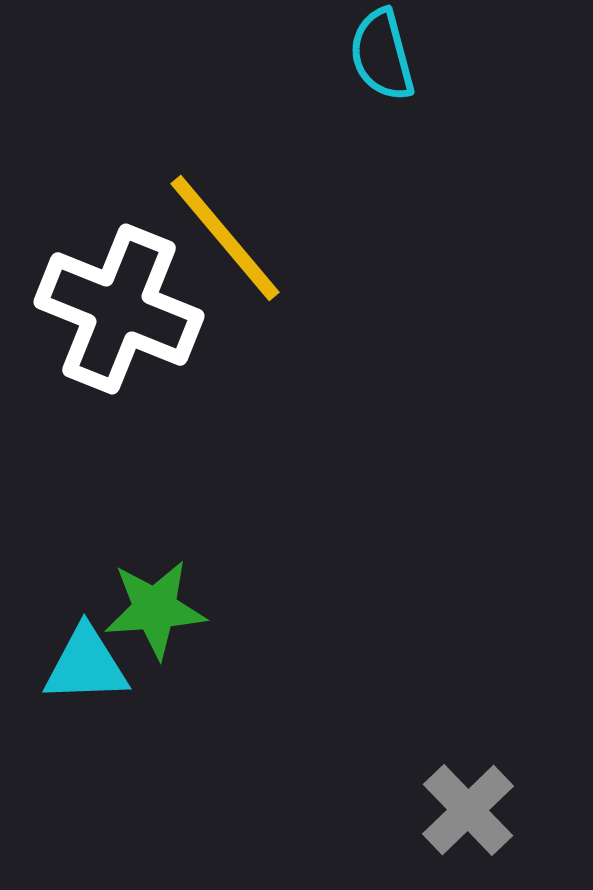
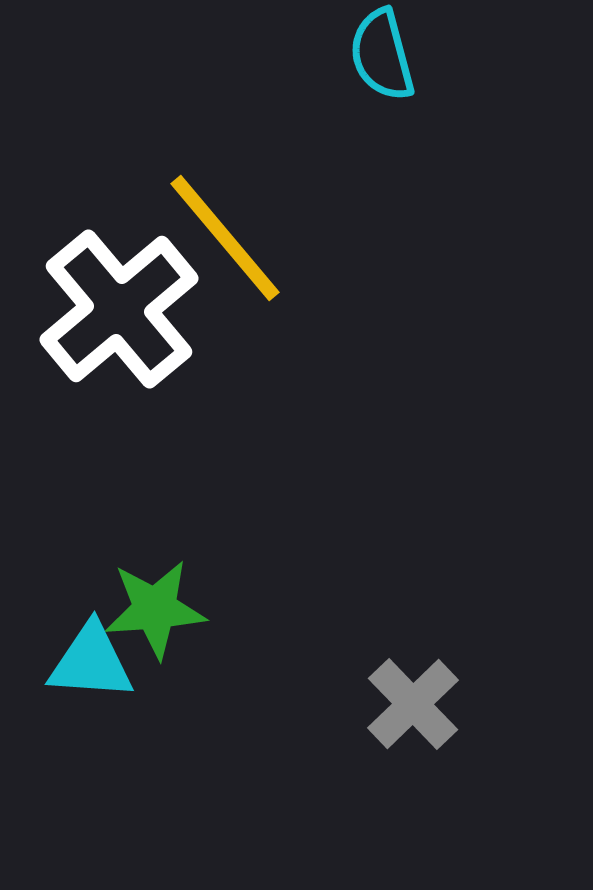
white cross: rotated 28 degrees clockwise
cyan triangle: moved 5 px right, 3 px up; rotated 6 degrees clockwise
gray cross: moved 55 px left, 106 px up
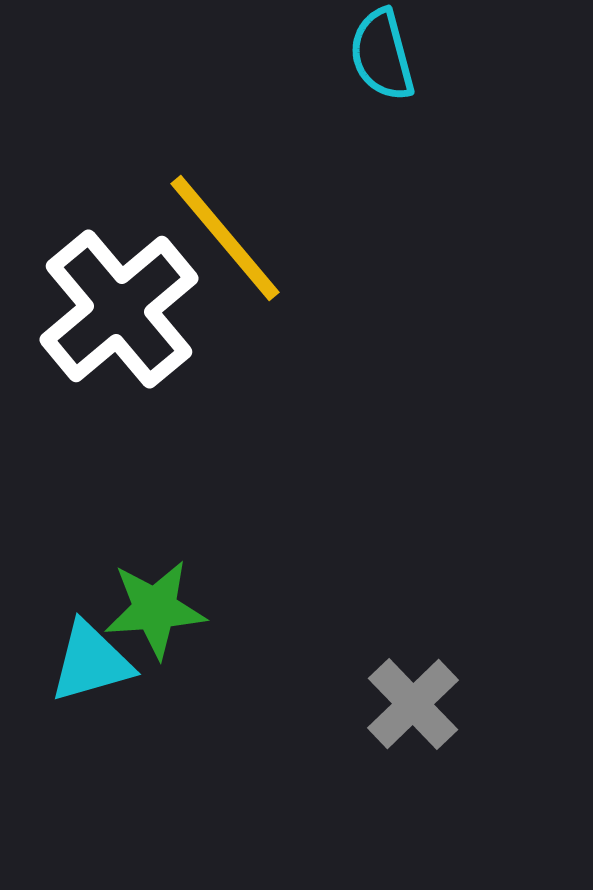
cyan triangle: rotated 20 degrees counterclockwise
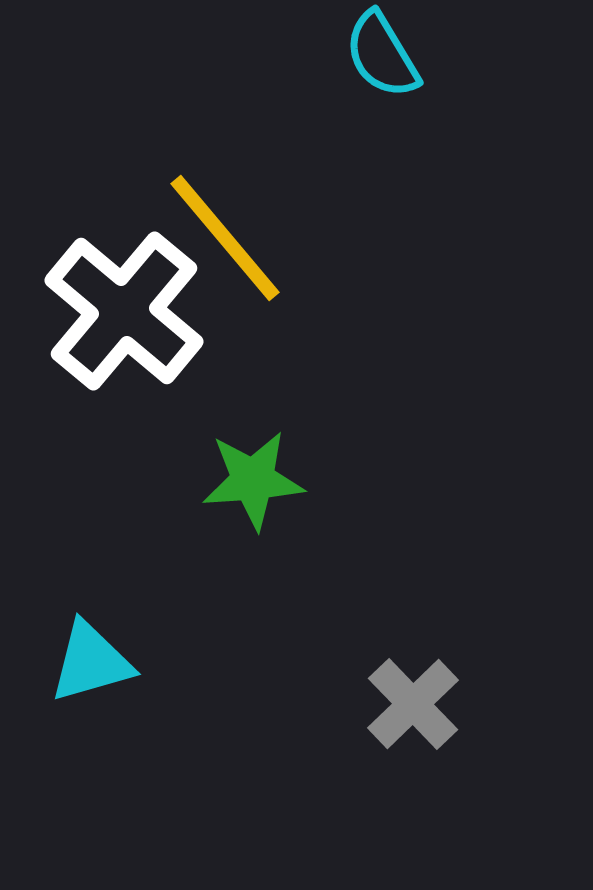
cyan semicircle: rotated 16 degrees counterclockwise
white cross: moved 5 px right, 2 px down; rotated 10 degrees counterclockwise
green star: moved 98 px right, 129 px up
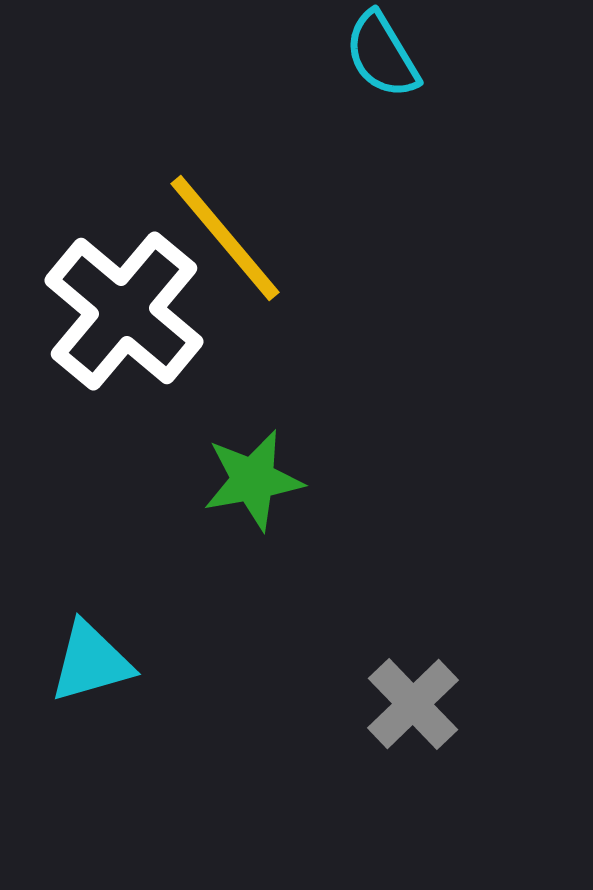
green star: rotated 6 degrees counterclockwise
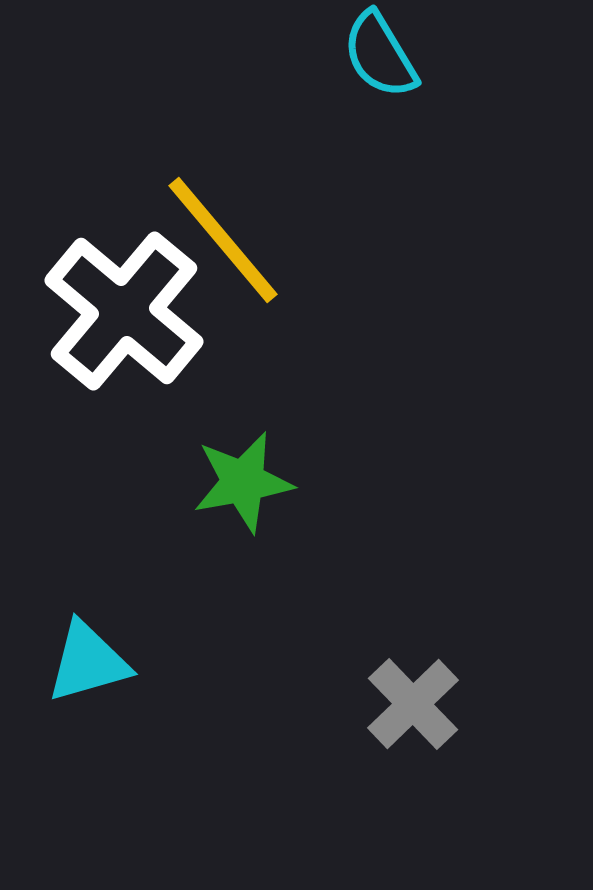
cyan semicircle: moved 2 px left
yellow line: moved 2 px left, 2 px down
green star: moved 10 px left, 2 px down
cyan triangle: moved 3 px left
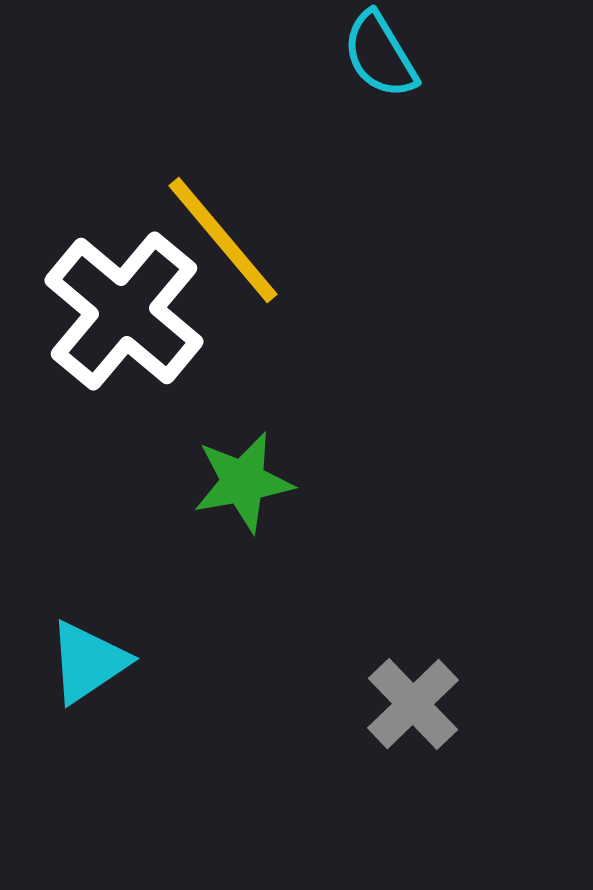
cyan triangle: rotated 18 degrees counterclockwise
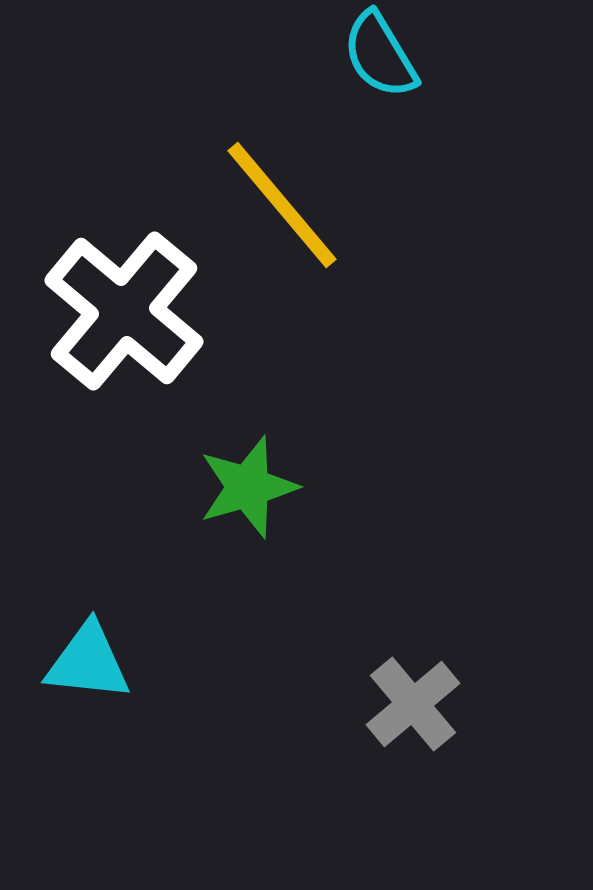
yellow line: moved 59 px right, 35 px up
green star: moved 5 px right, 5 px down; rotated 6 degrees counterclockwise
cyan triangle: rotated 40 degrees clockwise
gray cross: rotated 4 degrees clockwise
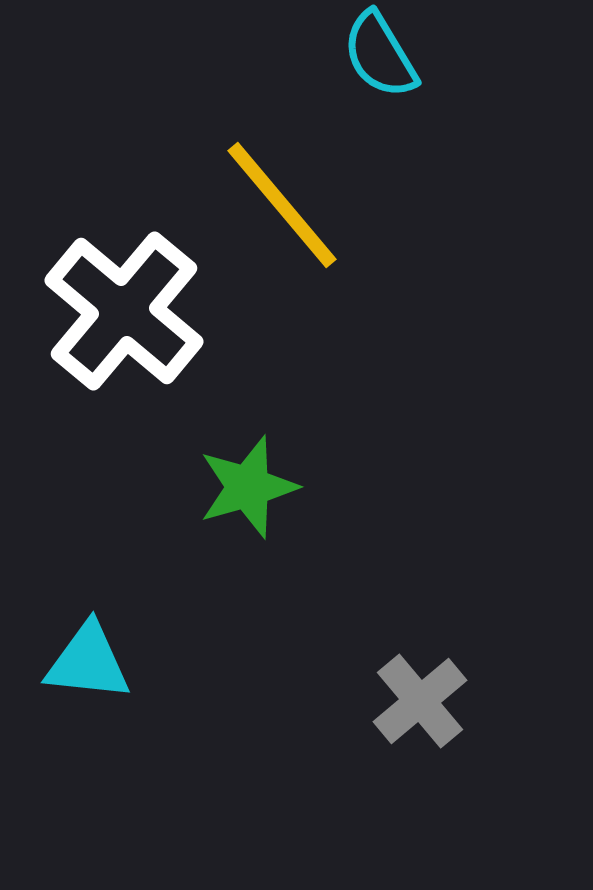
gray cross: moved 7 px right, 3 px up
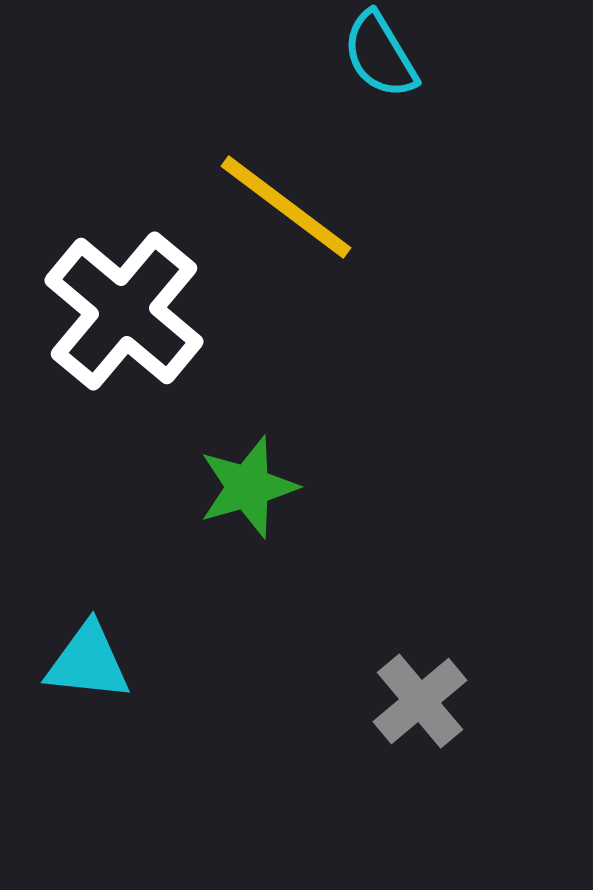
yellow line: moved 4 px right, 2 px down; rotated 13 degrees counterclockwise
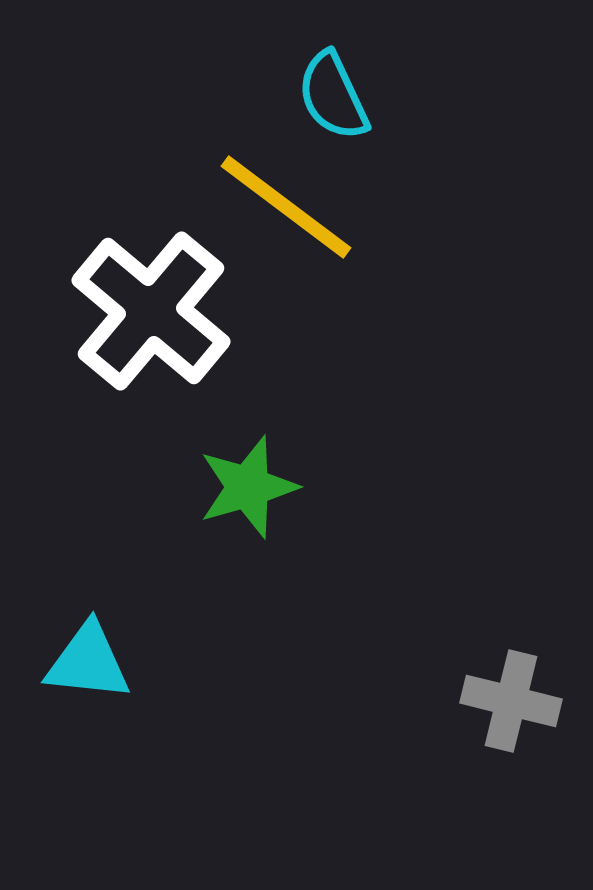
cyan semicircle: moved 47 px left, 41 px down; rotated 6 degrees clockwise
white cross: moved 27 px right
gray cross: moved 91 px right; rotated 36 degrees counterclockwise
